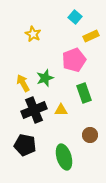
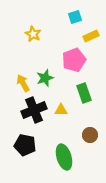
cyan square: rotated 32 degrees clockwise
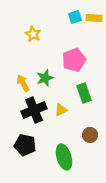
yellow rectangle: moved 3 px right, 18 px up; rotated 28 degrees clockwise
yellow triangle: rotated 24 degrees counterclockwise
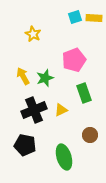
yellow arrow: moved 7 px up
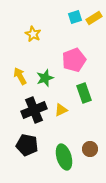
yellow rectangle: rotated 35 degrees counterclockwise
yellow arrow: moved 3 px left
brown circle: moved 14 px down
black pentagon: moved 2 px right
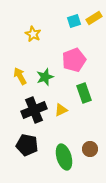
cyan square: moved 1 px left, 4 px down
green star: moved 1 px up
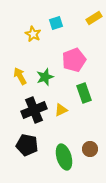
cyan square: moved 18 px left, 2 px down
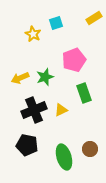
yellow arrow: moved 2 px down; rotated 84 degrees counterclockwise
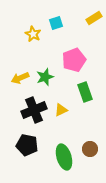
green rectangle: moved 1 px right, 1 px up
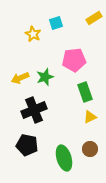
pink pentagon: rotated 15 degrees clockwise
yellow triangle: moved 29 px right, 7 px down
green ellipse: moved 1 px down
